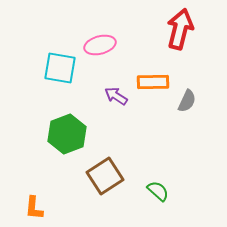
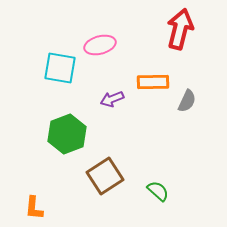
purple arrow: moved 4 px left, 3 px down; rotated 55 degrees counterclockwise
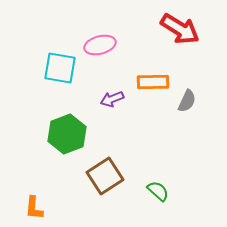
red arrow: rotated 108 degrees clockwise
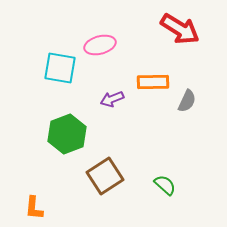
green semicircle: moved 7 px right, 6 px up
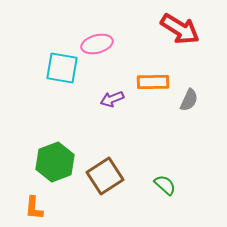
pink ellipse: moved 3 px left, 1 px up
cyan square: moved 2 px right
gray semicircle: moved 2 px right, 1 px up
green hexagon: moved 12 px left, 28 px down
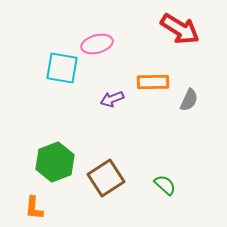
brown square: moved 1 px right, 2 px down
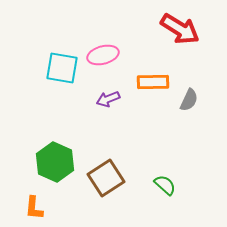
pink ellipse: moved 6 px right, 11 px down
purple arrow: moved 4 px left
green hexagon: rotated 15 degrees counterclockwise
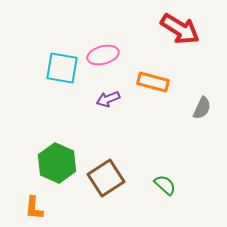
orange rectangle: rotated 16 degrees clockwise
gray semicircle: moved 13 px right, 8 px down
green hexagon: moved 2 px right, 1 px down
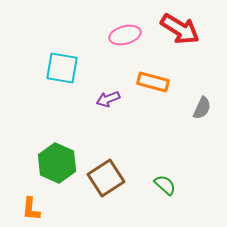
pink ellipse: moved 22 px right, 20 px up
orange L-shape: moved 3 px left, 1 px down
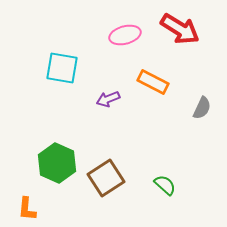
orange rectangle: rotated 12 degrees clockwise
orange L-shape: moved 4 px left
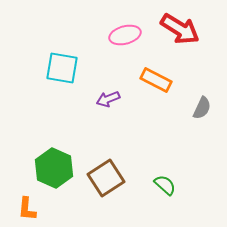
orange rectangle: moved 3 px right, 2 px up
green hexagon: moved 3 px left, 5 px down
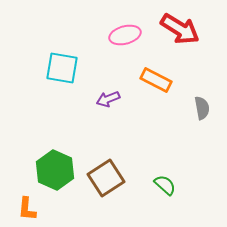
gray semicircle: rotated 35 degrees counterclockwise
green hexagon: moved 1 px right, 2 px down
